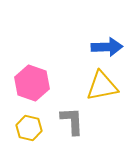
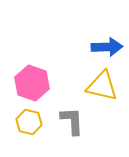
yellow triangle: rotated 24 degrees clockwise
yellow hexagon: moved 6 px up
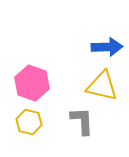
gray L-shape: moved 10 px right
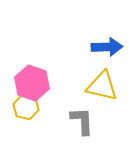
yellow hexagon: moved 3 px left, 15 px up
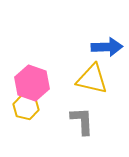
yellow triangle: moved 10 px left, 7 px up
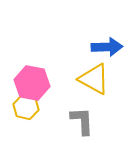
yellow triangle: moved 2 px right; rotated 16 degrees clockwise
pink hexagon: rotated 8 degrees counterclockwise
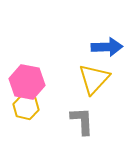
yellow triangle: rotated 44 degrees clockwise
pink hexagon: moved 5 px left, 1 px up
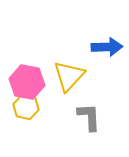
yellow triangle: moved 25 px left, 3 px up
gray L-shape: moved 7 px right, 4 px up
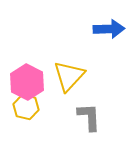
blue arrow: moved 2 px right, 18 px up
pink hexagon: rotated 16 degrees clockwise
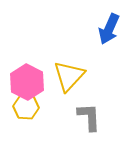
blue arrow: rotated 116 degrees clockwise
yellow hexagon: rotated 10 degrees counterclockwise
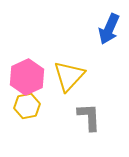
pink hexagon: moved 5 px up; rotated 8 degrees clockwise
yellow hexagon: moved 1 px right, 1 px up; rotated 15 degrees counterclockwise
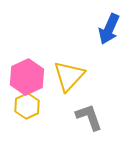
yellow hexagon: rotated 15 degrees counterclockwise
gray L-shape: rotated 16 degrees counterclockwise
